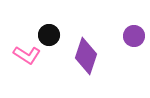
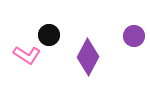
purple diamond: moved 2 px right, 1 px down; rotated 9 degrees clockwise
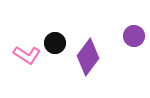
black circle: moved 6 px right, 8 px down
purple diamond: rotated 9 degrees clockwise
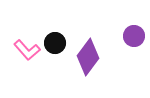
pink L-shape: moved 5 px up; rotated 16 degrees clockwise
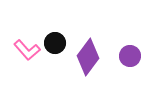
purple circle: moved 4 px left, 20 px down
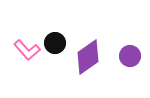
purple diamond: rotated 18 degrees clockwise
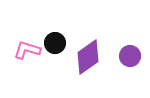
pink L-shape: rotated 148 degrees clockwise
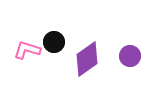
black circle: moved 1 px left, 1 px up
purple diamond: moved 1 px left, 2 px down
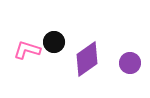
purple circle: moved 7 px down
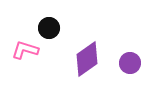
black circle: moved 5 px left, 14 px up
pink L-shape: moved 2 px left
